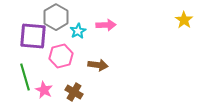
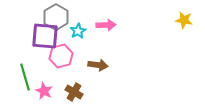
yellow star: rotated 24 degrees counterclockwise
purple square: moved 12 px right
pink star: moved 1 px down
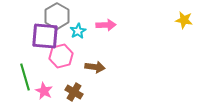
gray hexagon: moved 1 px right, 1 px up
brown arrow: moved 3 px left, 2 px down
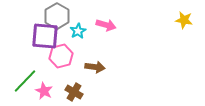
pink arrow: rotated 18 degrees clockwise
green line: moved 4 px down; rotated 60 degrees clockwise
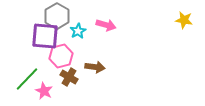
green line: moved 2 px right, 2 px up
brown cross: moved 5 px left, 15 px up
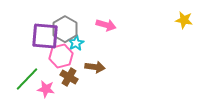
gray hexagon: moved 8 px right, 13 px down
cyan star: moved 2 px left, 12 px down
pink star: moved 2 px right, 2 px up; rotated 18 degrees counterclockwise
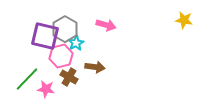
purple square: rotated 8 degrees clockwise
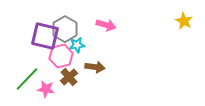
yellow star: moved 1 px down; rotated 18 degrees clockwise
cyan star: moved 1 px right, 2 px down; rotated 21 degrees clockwise
brown cross: rotated 18 degrees clockwise
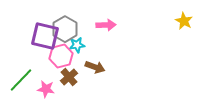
pink arrow: rotated 18 degrees counterclockwise
brown arrow: rotated 12 degrees clockwise
green line: moved 6 px left, 1 px down
